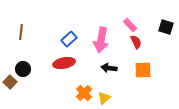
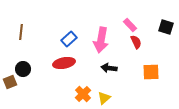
orange square: moved 8 px right, 2 px down
brown square: rotated 24 degrees clockwise
orange cross: moved 1 px left, 1 px down
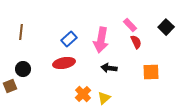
black square: rotated 28 degrees clockwise
brown square: moved 4 px down
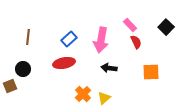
brown line: moved 7 px right, 5 px down
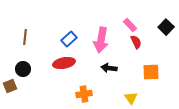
brown line: moved 3 px left
orange cross: moved 1 px right; rotated 35 degrees clockwise
yellow triangle: moved 27 px right; rotated 24 degrees counterclockwise
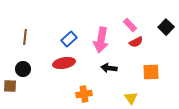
red semicircle: rotated 88 degrees clockwise
brown square: rotated 24 degrees clockwise
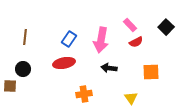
blue rectangle: rotated 14 degrees counterclockwise
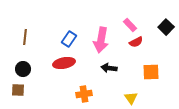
brown square: moved 8 px right, 4 px down
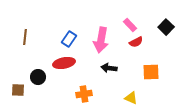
black circle: moved 15 px right, 8 px down
yellow triangle: rotated 32 degrees counterclockwise
